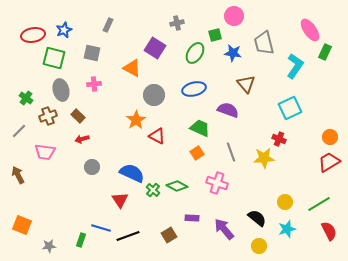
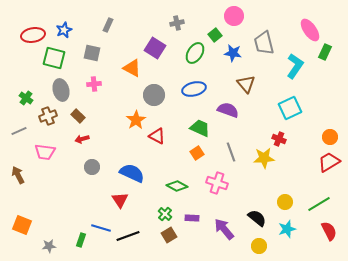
green square at (215, 35): rotated 24 degrees counterclockwise
gray line at (19, 131): rotated 21 degrees clockwise
green cross at (153, 190): moved 12 px right, 24 px down
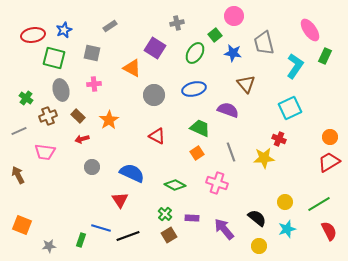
gray rectangle at (108, 25): moved 2 px right, 1 px down; rotated 32 degrees clockwise
green rectangle at (325, 52): moved 4 px down
orange star at (136, 120): moved 27 px left
green diamond at (177, 186): moved 2 px left, 1 px up
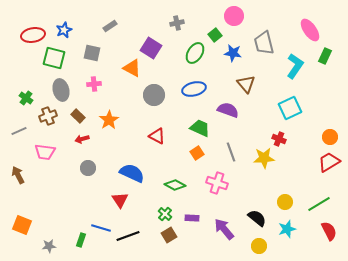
purple square at (155, 48): moved 4 px left
gray circle at (92, 167): moved 4 px left, 1 px down
